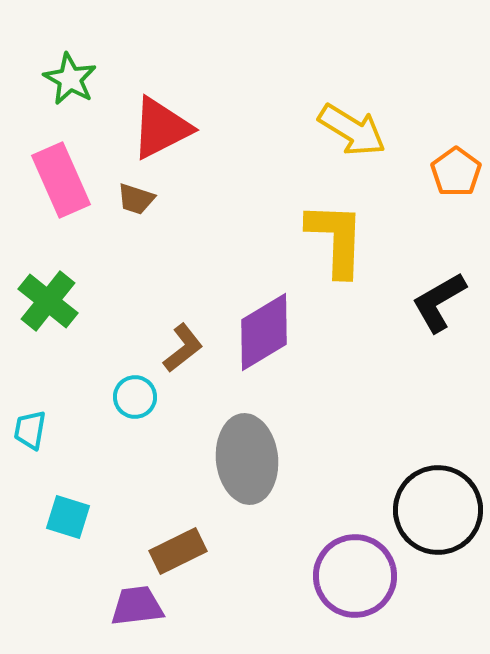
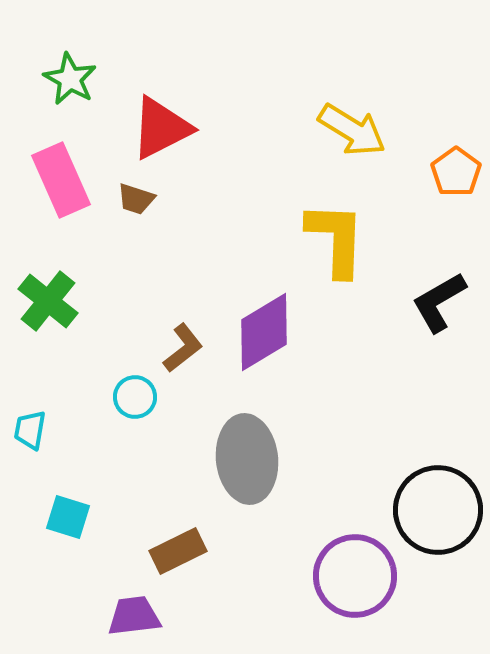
purple trapezoid: moved 3 px left, 10 px down
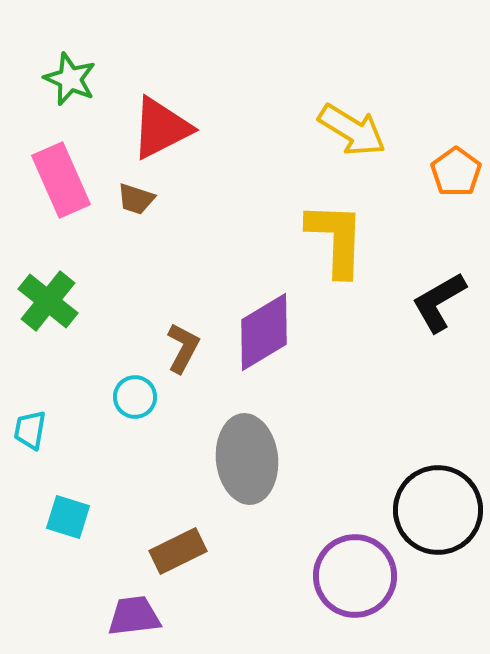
green star: rotated 6 degrees counterclockwise
brown L-shape: rotated 24 degrees counterclockwise
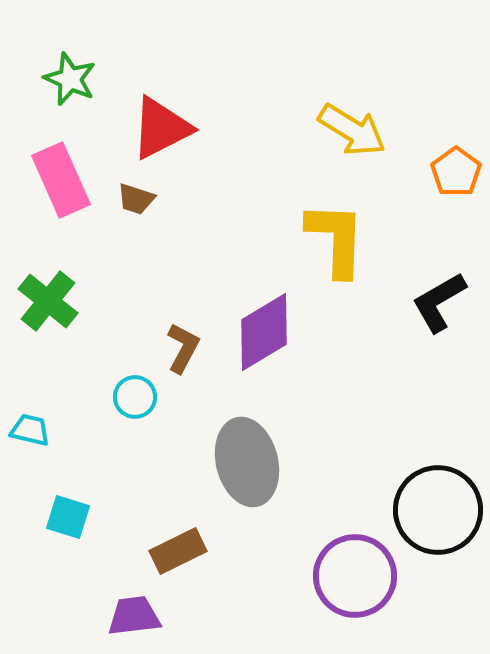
cyan trapezoid: rotated 93 degrees clockwise
gray ellipse: moved 3 px down; rotated 8 degrees counterclockwise
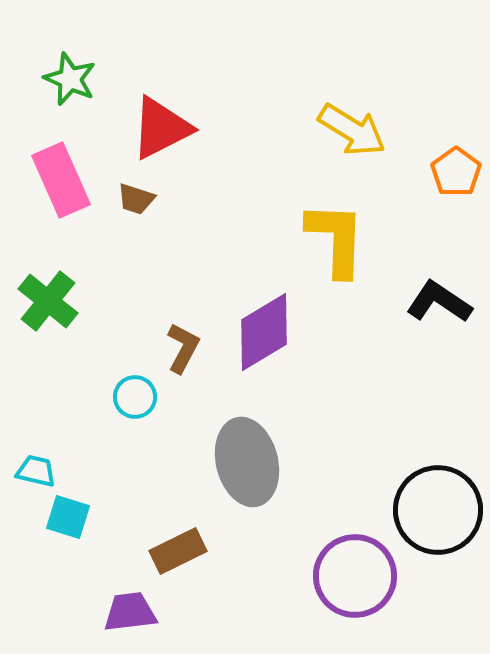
black L-shape: rotated 64 degrees clockwise
cyan trapezoid: moved 6 px right, 41 px down
purple trapezoid: moved 4 px left, 4 px up
